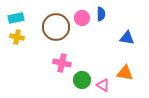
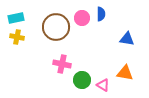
blue triangle: moved 1 px down
pink cross: moved 1 px down
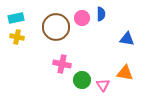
pink triangle: rotated 24 degrees clockwise
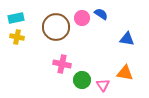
blue semicircle: rotated 56 degrees counterclockwise
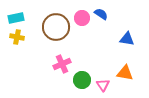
pink cross: rotated 36 degrees counterclockwise
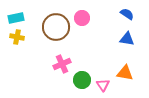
blue semicircle: moved 26 px right
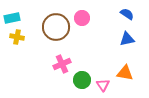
cyan rectangle: moved 4 px left
blue triangle: rotated 21 degrees counterclockwise
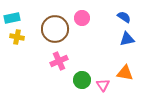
blue semicircle: moved 3 px left, 3 px down
brown circle: moved 1 px left, 2 px down
pink cross: moved 3 px left, 3 px up
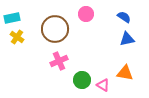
pink circle: moved 4 px right, 4 px up
yellow cross: rotated 24 degrees clockwise
pink triangle: rotated 24 degrees counterclockwise
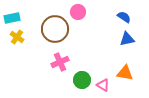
pink circle: moved 8 px left, 2 px up
pink cross: moved 1 px right, 1 px down
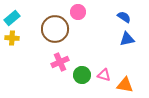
cyan rectangle: rotated 28 degrees counterclockwise
yellow cross: moved 5 px left, 1 px down; rotated 32 degrees counterclockwise
orange triangle: moved 12 px down
green circle: moved 5 px up
pink triangle: moved 1 px right, 10 px up; rotated 16 degrees counterclockwise
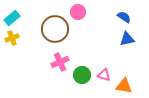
yellow cross: rotated 24 degrees counterclockwise
orange triangle: moved 1 px left, 1 px down
